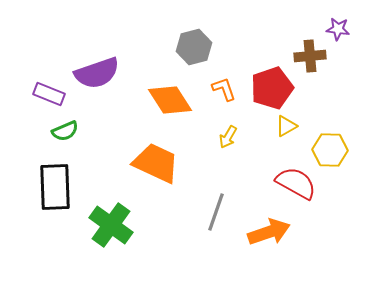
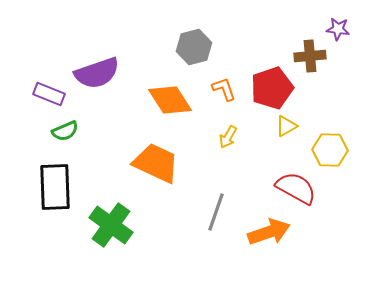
red semicircle: moved 5 px down
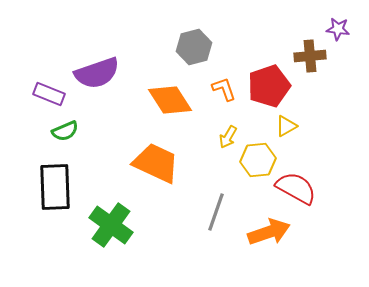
red pentagon: moved 3 px left, 2 px up
yellow hexagon: moved 72 px left, 10 px down; rotated 8 degrees counterclockwise
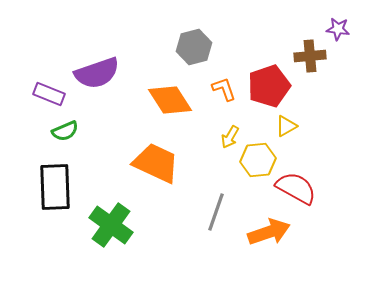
yellow arrow: moved 2 px right
